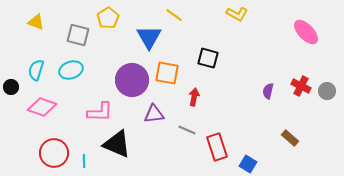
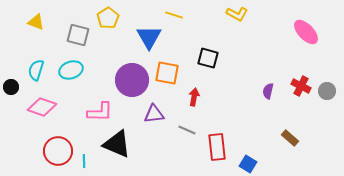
yellow line: rotated 18 degrees counterclockwise
red rectangle: rotated 12 degrees clockwise
red circle: moved 4 px right, 2 px up
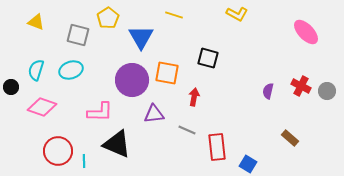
blue triangle: moved 8 px left
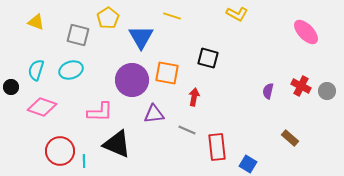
yellow line: moved 2 px left, 1 px down
red circle: moved 2 px right
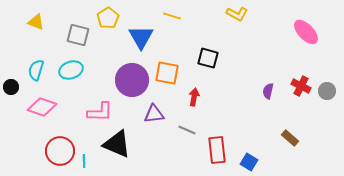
red rectangle: moved 3 px down
blue square: moved 1 px right, 2 px up
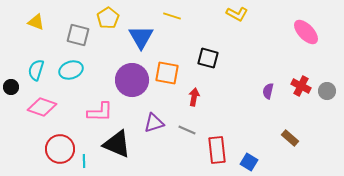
purple triangle: moved 9 px down; rotated 10 degrees counterclockwise
red circle: moved 2 px up
